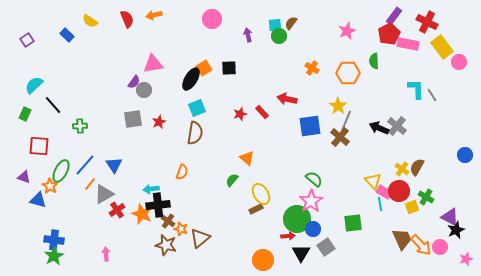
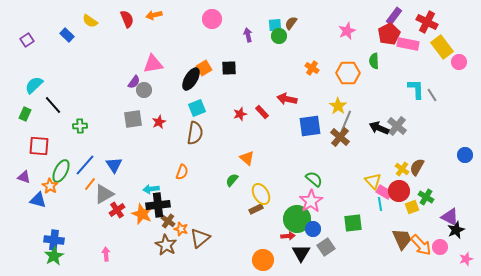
brown star at (166, 245): rotated 15 degrees clockwise
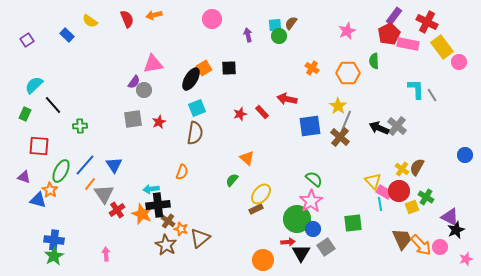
orange star at (50, 186): moved 4 px down
gray triangle at (104, 194): rotated 35 degrees counterclockwise
yellow ellipse at (261, 194): rotated 70 degrees clockwise
red arrow at (288, 236): moved 6 px down
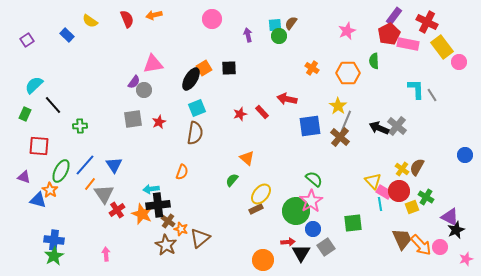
green circle at (297, 219): moved 1 px left, 8 px up
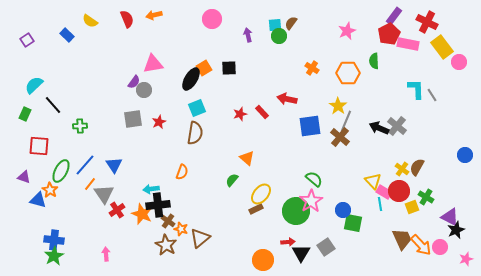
green square at (353, 223): rotated 18 degrees clockwise
blue circle at (313, 229): moved 30 px right, 19 px up
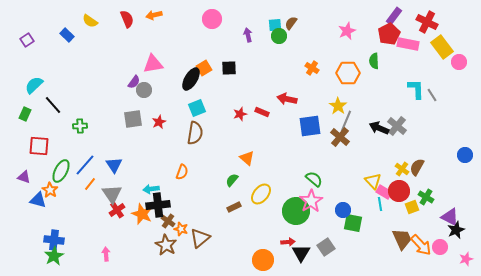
red rectangle at (262, 112): rotated 24 degrees counterclockwise
gray triangle at (104, 194): moved 8 px right
brown rectangle at (256, 209): moved 22 px left, 2 px up
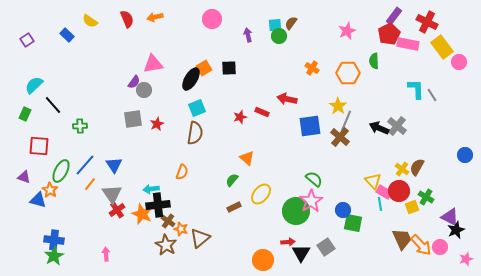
orange arrow at (154, 15): moved 1 px right, 2 px down
red star at (240, 114): moved 3 px down
red star at (159, 122): moved 2 px left, 2 px down
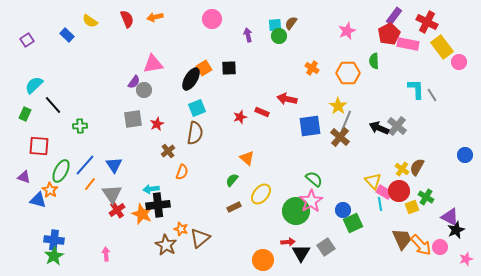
brown cross at (168, 221): moved 70 px up; rotated 16 degrees clockwise
green square at (353, 223): rotated 36 degrees counterclockwise
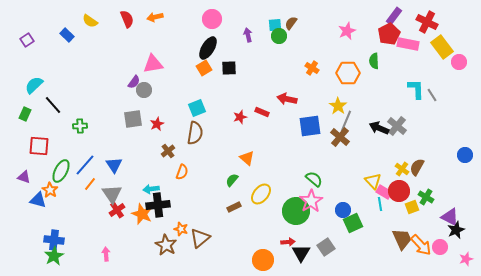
black ellipse at (191, 79): moved 17 px right, 31 px up
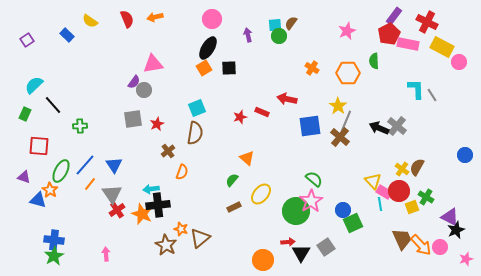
yellow rectangle at (442, 47): rotated 25 degrees counterclockwise
